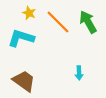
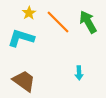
yellow star: rotated 16 degrees clockwise
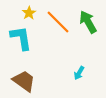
cyan L-shape: rotated 64 degrees clockwise
cyan arrow: rotated 32 degrees clockwise
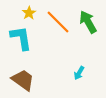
brown trapezoid: moved 1 px left, 1 px up
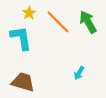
brown trapezoid: moved 2 px down; rotated 20 degrees counterclockwise
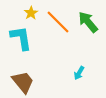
yellow star: moved 2 px right
green arrow: rotated 10 degrees counterclockwise
brown trapezoid: rotated 35 degrees clockwise
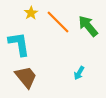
green arrow: moved 4 px down
cyan L-shape: moved 2 px left, 6 px down
brown trapezoid: moved 3 px right, 5 px up
